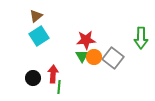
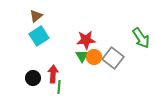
green arrow: rotated 35 degrees counterclockwise
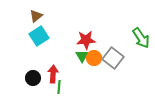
orange circle: moved 1 px down
